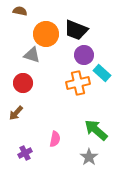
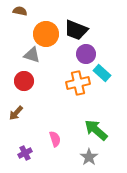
purple circle: moved 2 px right, 1 px up
red circle: moved 1 px right, 2 px up
pink semicircle: rotated 28 degrees counterclockwise
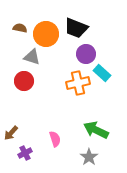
brown semicircle: moved 17 px down
black trapezoid: moved 2 px up
gray triangle: moved 2 px down
brown arrow: moved 5 px left, 20 px down
green arrow: rotated 15 degrees counterclockwise
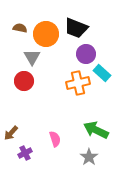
gray triangle: rotated 42 degrees clockwise
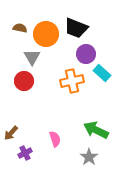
orange cross: moved 6 px left, 2 px up
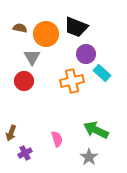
black trapezoid: moved 1 px up
brown arrow: rotated 21 degrees counterclockwise
pink semicircle: moved 2 px right
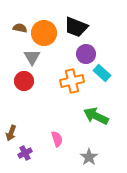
orange circle: moved 2 px left, 1 px up
green arrow: moved 14 px up
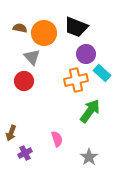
gray triangle: rotated 12 degrees counterclockwise
orange cross: moved 4 px right, 1 px up
green arrow: moved 6 px left, 5 px up; rotated 100 degrees clockwise
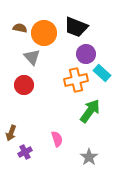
red circle: moved 4 px down
purple cross: moved 1 px up
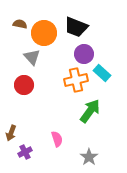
brown semicircle: moved 4 px up
purple circle: moved 2 px left
